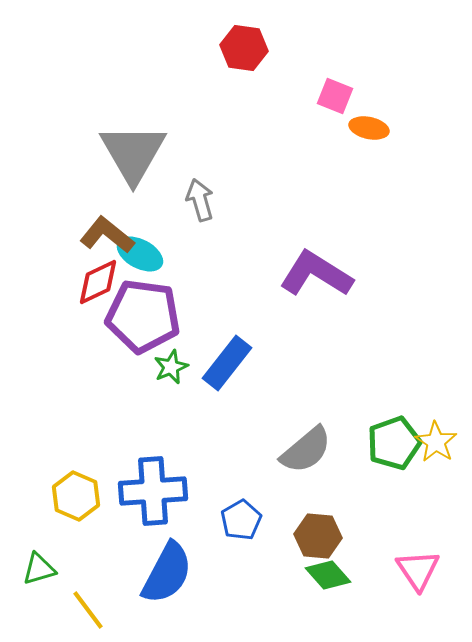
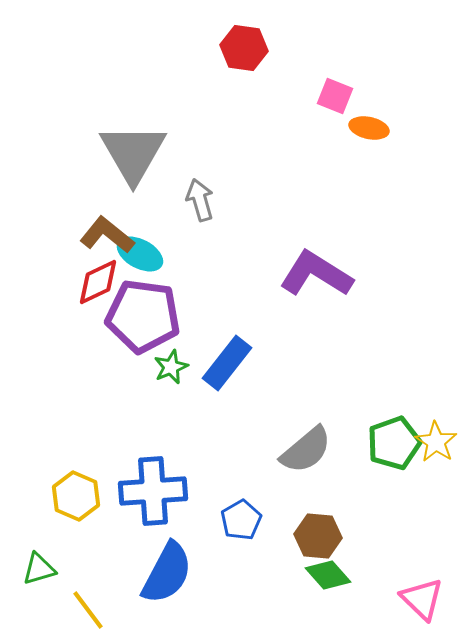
pink triangle: moved 4 px right, 29 px down; rotated 12 degrees counterclockwise
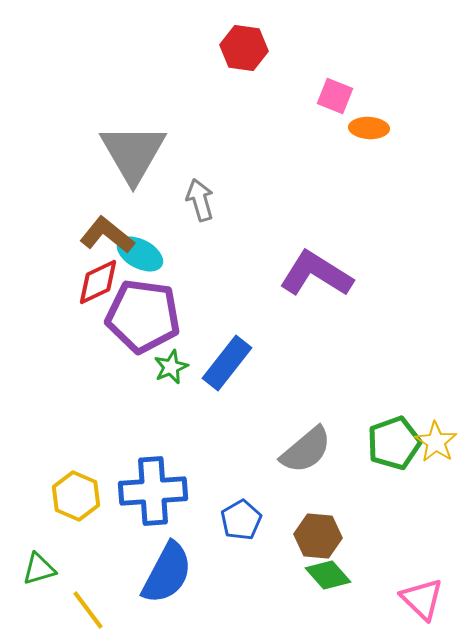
orange ellipse: rotated 9 degrees counterclockwise
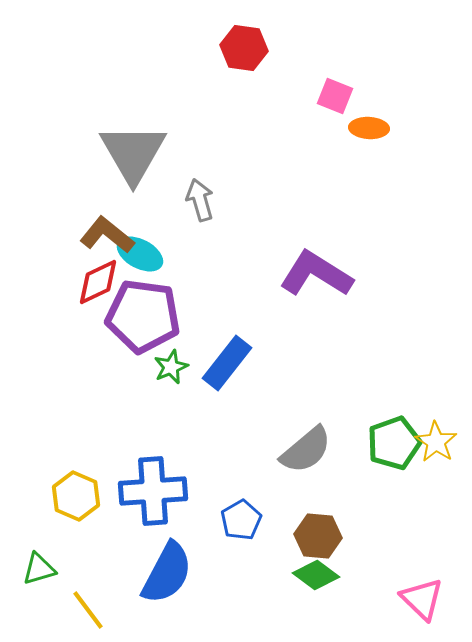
green diamond: moved 12 px left; rotated 12 degrees counterclockwise
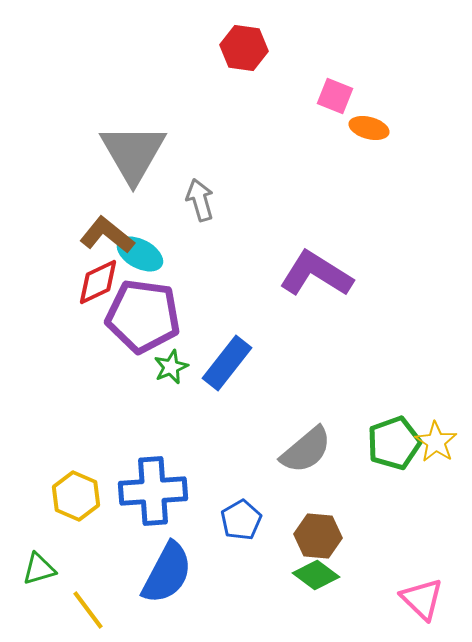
orange ellipse: rotated 12 degrees clockwise
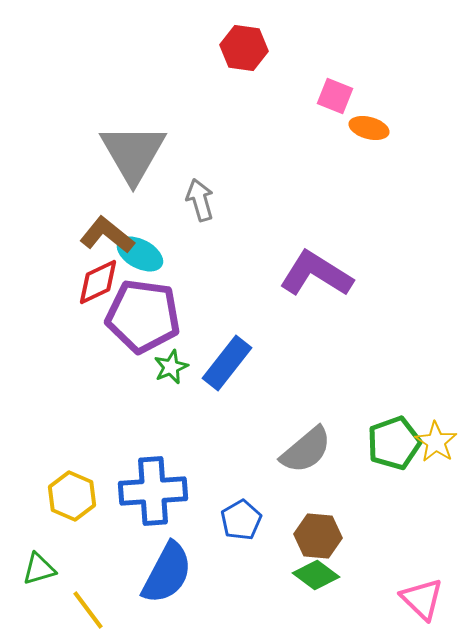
yellow hexagon: moved 4 px left
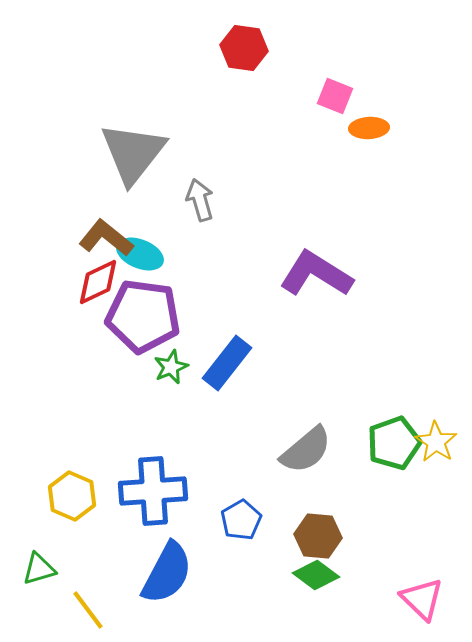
orange ellipse: rotated 18 degrees counterclockwise
gray triangle: rotated 8 degrees clockwise
brown L-shape: moved 1 px left, 3 px down
cyan ellipse: rotated 6 degrees counterclockwise
